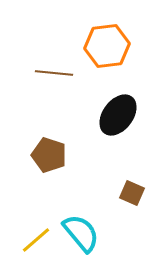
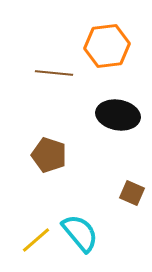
black ellipse: rotated 63 degrees clockwise
cyan semicircle: moved 1 px left
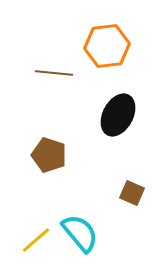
black ellipse: rotated 72 degrees counterclockwise
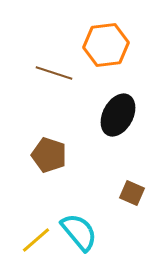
orange hexagon: moved 1 px left, 1 px up
brown line: rotated 12 degrees clockwise
cyan semicircle: moved 1 px left, 1 px up
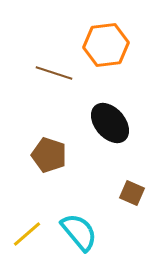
black ellipse: moved 8 px left, 8 px down; rotated 69 degrees counterclockwise
yellow line: moved 9 px left, 6 px up
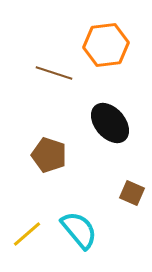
cyan semicircle: moved 2 px up
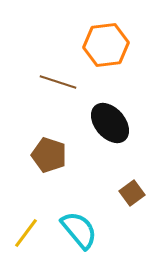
brown line: moved 4 px right, 9 px down
brown square: rotated 30 degrees clockwise
yellow line: moved 1 px left, 1 px up; rotated 12 degrees counterclockwise
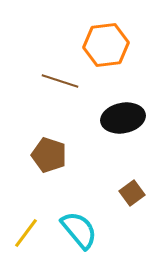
brown line: moved 2 px right, 1 px up
black ellipse: moved 13 px right, 5 px up; rotated 60 degrees counterclockwise
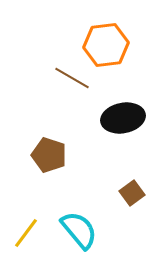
brown line: moved 12 px right, 3 px up; rotated 12 degrees clockwise
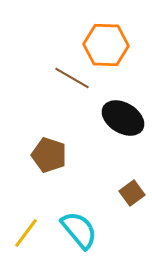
orange hexagon: rotated 9 degrees clockwise
black ellipse: rotated 42 degrees clockwise
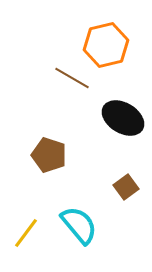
orange hexagon: rotated 15 degrees counterclockwise
brown square: moved 6 px left, 6 px up
cyan semicircle: moved 5 px up
